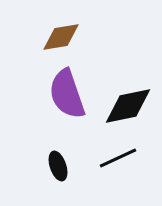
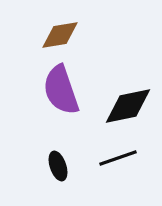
brown diamond: moved 1 px left, 2 px up
purple semicircle: moved 6 px left, 4 px up
black line: rotated 6 degrees clockwise
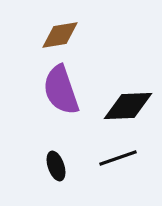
black diamond: rotated 9 degrees clockwise
black ellipse: moved 2 px left
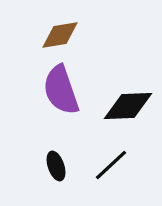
black line: moved 7 px left, 7 px down; rotated 24 degrees counterclockwise
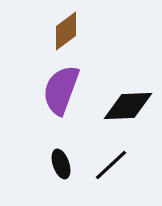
brown diamond: moved 6 px right, 4 px up; rotated 27 degrees counterclockwise
purple semicircle: rotated 39 degrees clockwise
black ellipse: moved 5 px right, 2 px up
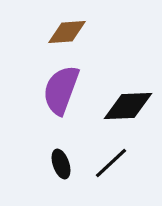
brown diamond: moved 1 px right, 1 px down; rotated 33 degrees clockwise
black line: moved 2 px up
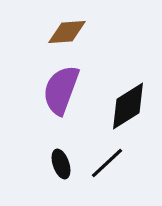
black diamond: rotated 30 degrees counterclockwise
black line: moved 4 px left
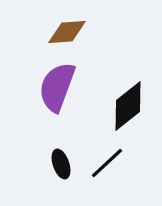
purple semicircle: moved 4 px left, 3 px up
black diamond: rotated 6 degrees counterclockwise
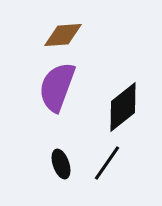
brown diamond: moved 4 px left, 3 px down
black diamond: moved 5 px left, 1 px down
black line: rotated 12 degrees counterclockwise
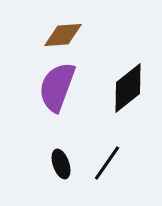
black diamond: moved 5 px right, 19 px up
